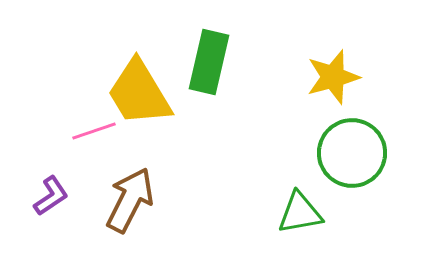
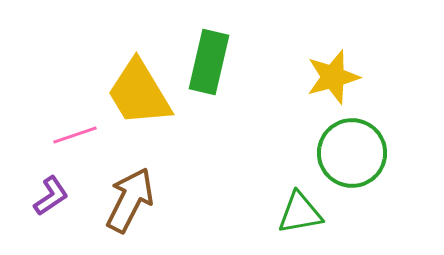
pink line: moved 19 px left, 4 px down
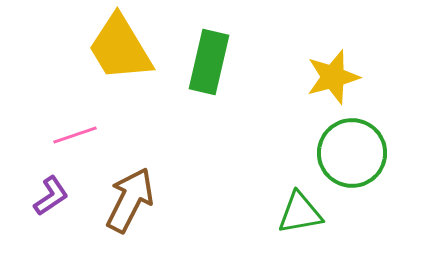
yellow trapezoid: moved 19 px left, 45 px up
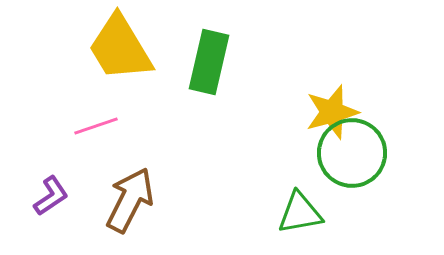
yellow star: moved 1 px left, 35 px down
pink line: moved 21 px right, 9 px up
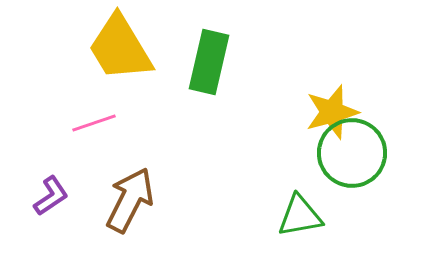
pink line: moved 2 px left, 3 px up
green triangle: moved 3 px down
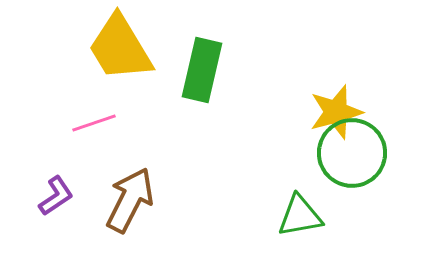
green rectangle: moved 7 px left, 8 px down
yellow star: moved 4 px right
purple L-shape: moved 5 px right
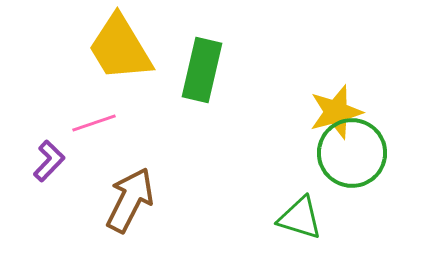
purple L-shape: moved 7 px left, 35 px up; rotated 12 degrees counterclockwise
green triangle: moved 2 px down; rotated 27 degrees clockwise
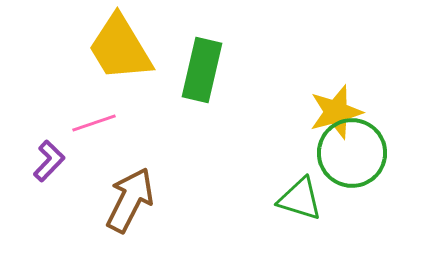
green triangle: moved 19 px up
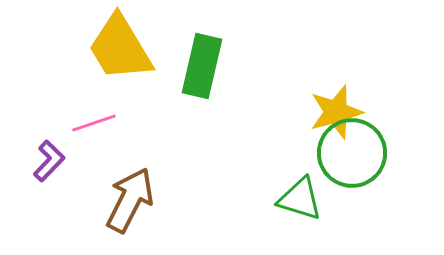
green rectangle: moved 4 px up
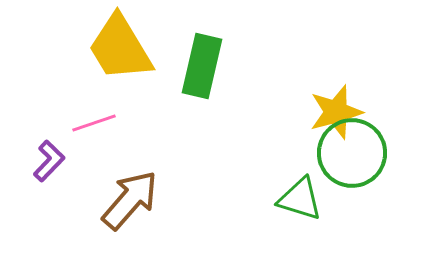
brown arrow: rotated 14 degrees clockwise
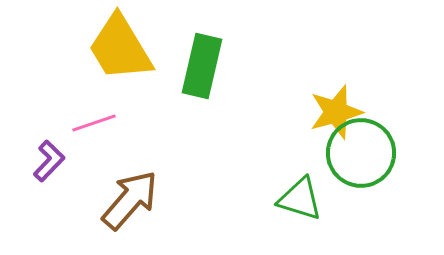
green circle: moved 9 px right
